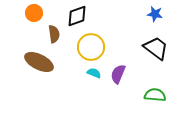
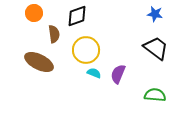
yellow circle: moved 5 px left, 3 px down
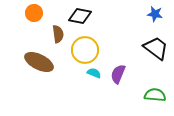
black diamond: moved 3 px right; rotated 30 degrees clockwise
brown semicircle: moved 4 px right
yellow circle: moved 1 px left
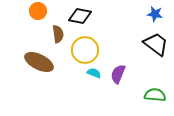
orange circle: moved 4 px right, 2 px up
black trapezoid: moved 4 px up
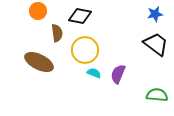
blue star: rotated 21 degrees counterclockwise
brown semicircle: moved 1 px left, 1 px up
green semicircle: moved 2 px right
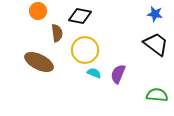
blue star: rotated 21 degrees clockwise
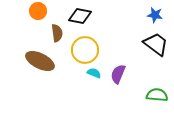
blue star: moved 1 px down
brown ellipse: moved 1 px right, 1 px up
